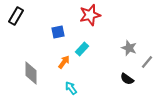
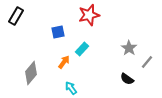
red star: moved 1 px left
gray star: rotated 14 degrees clockwise
gray diamond: rotated 40 degrees clockwise
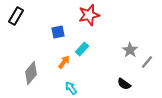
gray star: moved 1 px right, 2 px down
black semicircle: moved 3 px left, 5 px down
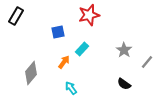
gray star: moved 6 px left
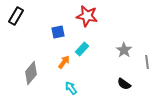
red star: moved 2 px left, 1 px down; rotated 25 degrees clockwise
gray line: rotated 48 degrees counterclockwise
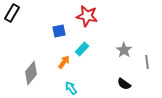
black rectangle: moved 4 px left, 3 px up
blue square: moved 1 px right, 1 px up
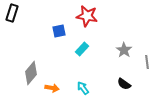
black rectangle: rotated 12 degrees counterclockwise
orange arrow: moved 12 px left, 26 px down; rotated 64 degrees clockwise
cyan arrow: moved 12 px right
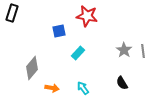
cyan rectangle: moved 4 px left, 4 px down
gray line: moved 4 px left, 11 px up
gray diamond: moved 1 px right, 5 px up
black semicircle: moved 2 px left, 1 px up; rotated 24 degrees clockwise
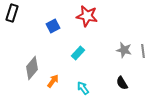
blue square: moved 6 px left, 5 px up; rotated 16 degrees counterclockwise
gray star: rotated 21 degrees counterclockwise
orange arrow: moved 1 px right, 7 px up; rotated 64 degrees counterclockwise
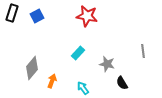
blue square: moved 16 px left, 10 px up
gray star: moved 17 px left, 14 px down
orange arrow: moved 1 px left; rotated 16 degrees counterclockwise
